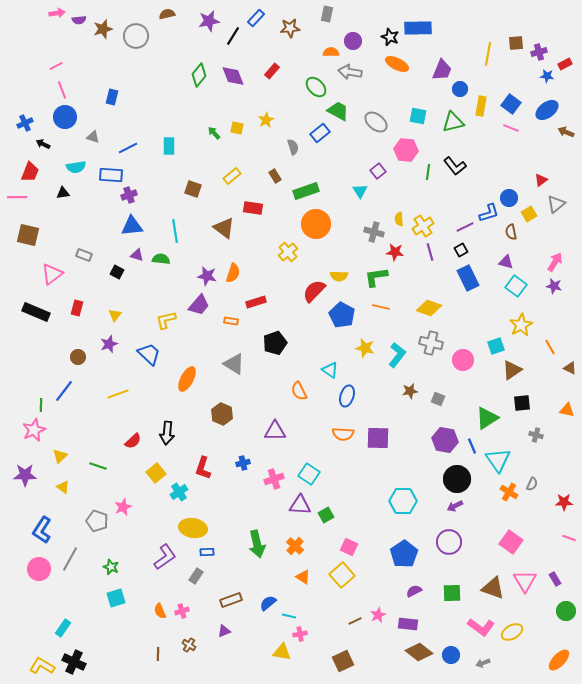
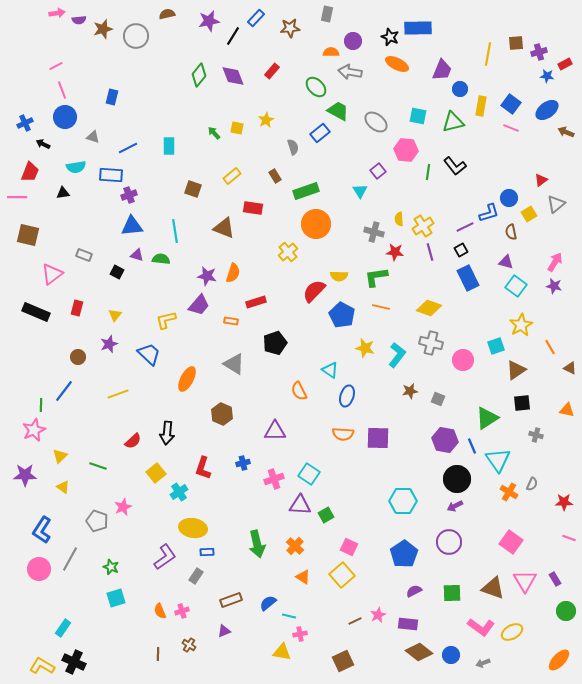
brown triangle at (224, 228): rotated 15 degrees counterclockwise
brown triangle at (512, 370): moved 4 px right
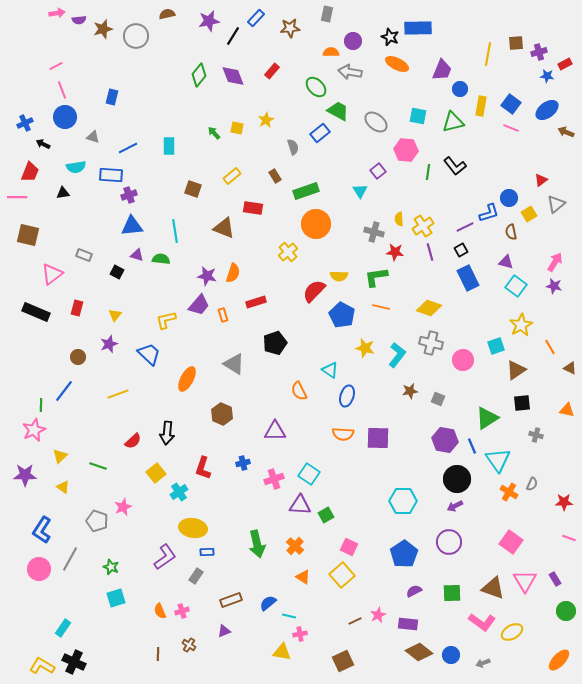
orange rectangle at (231, 321): moved 8 px left, 6 px up; rotated 64 degrees clockwise
pink L-shape at (481, 627): moved 1 px right, 5 px up
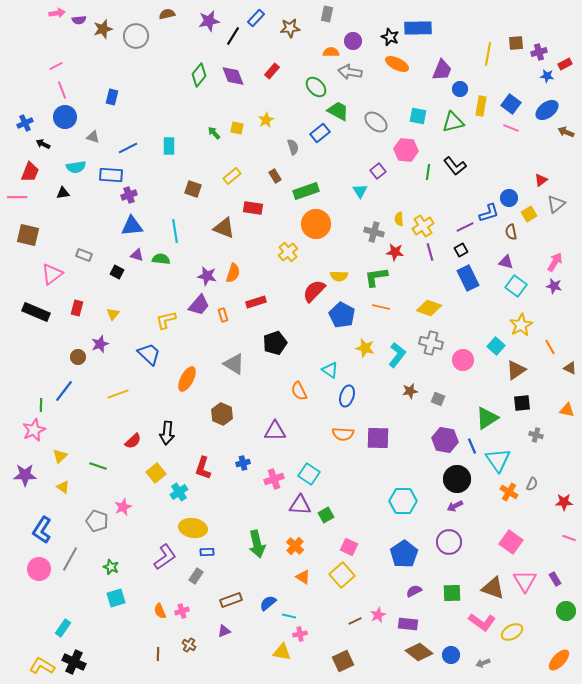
yellow triangle at (115, 315): moved 2 px left, 1 px up
purple star at (109, 344): moved 9 px left
cyan square at (496, 346): rotated 30 degrees counterclockwise
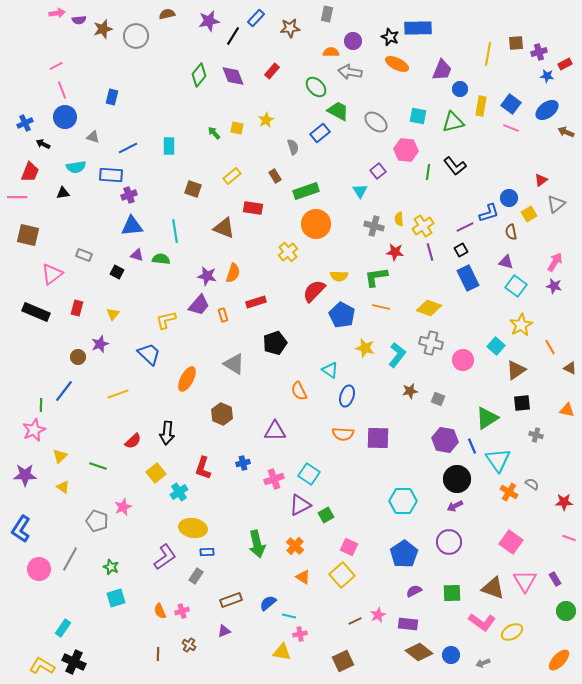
gray cross at (374, 232): moved 6 px up
gray semicircle at (532, 484): rotated 80 degrees counterclockwise
purple triangle at (300, 505): rotated 30 degrees counterclockwise
blue L-shape at (42, 530): moved 21 px left, 1 px up
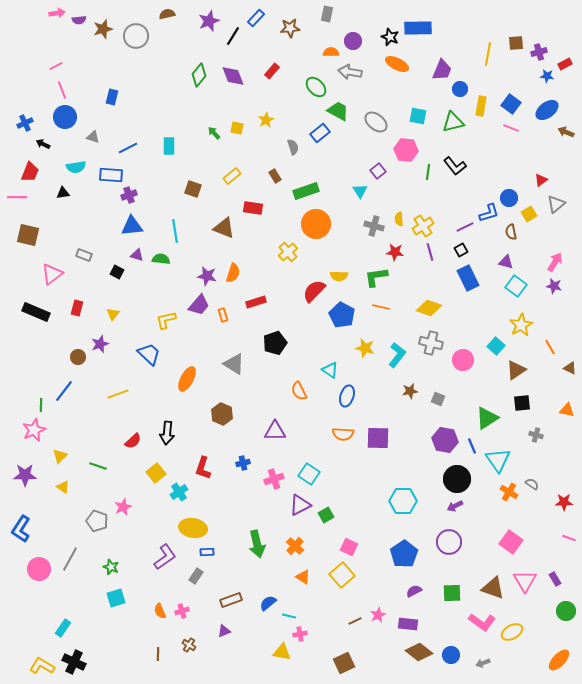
purple star at (209, 21): rotated 10 degrees counterclockwise
brown square at (343, 661): moved 1 px right, 2 px down
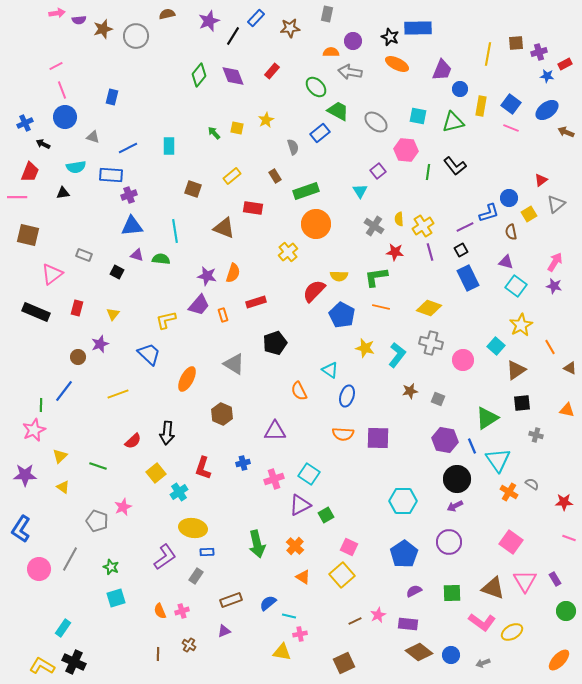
gray cross at (374, 226): rotated 18 degrees clockwise
